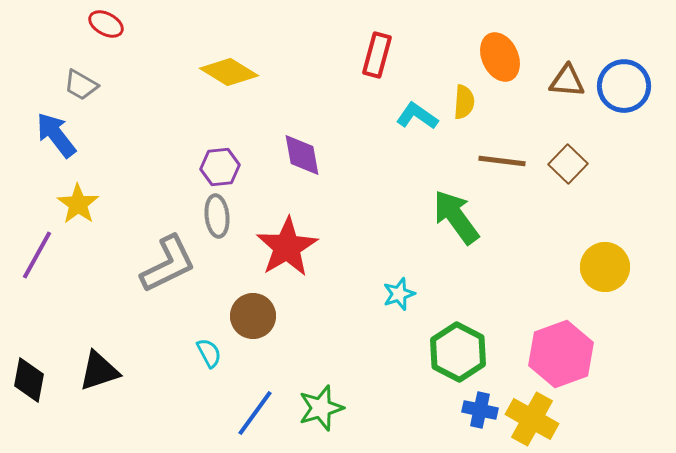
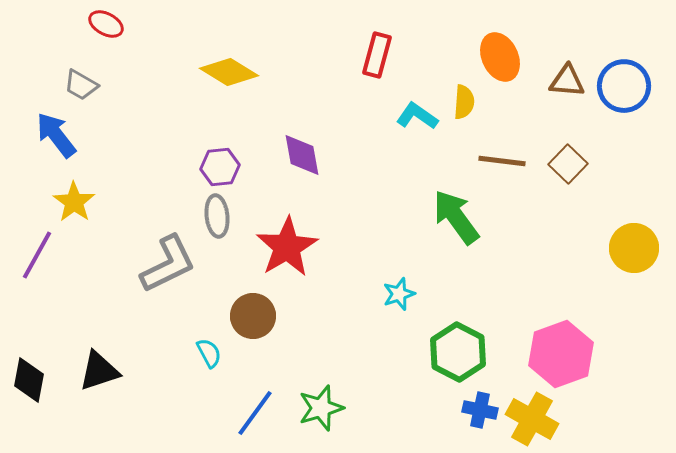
yellow star: moved 4 px left, 2 px up
yellow circle: moved 29 px right, 19 px up
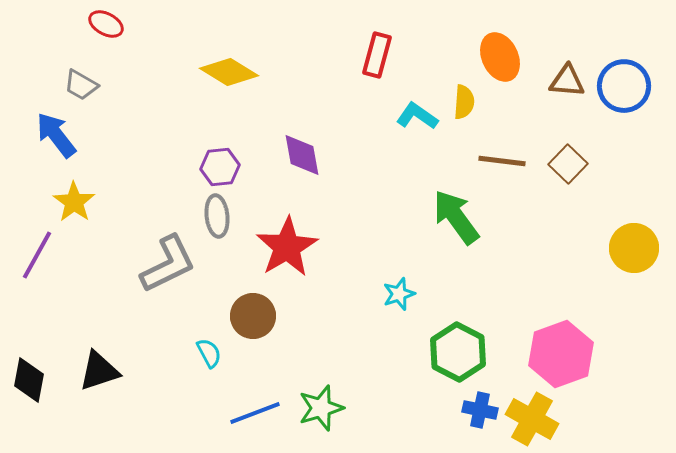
blue line: rotated 33 degrees clockwise
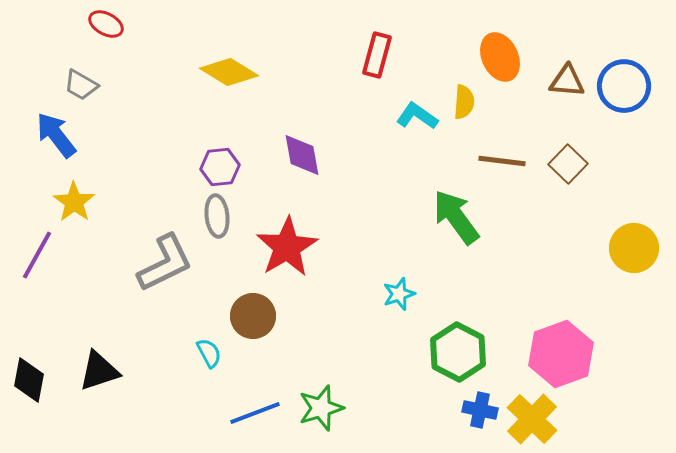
gray L-shape: moved 3 px left, 1 px up
yellow cross: rotated 15 degrees clockwise
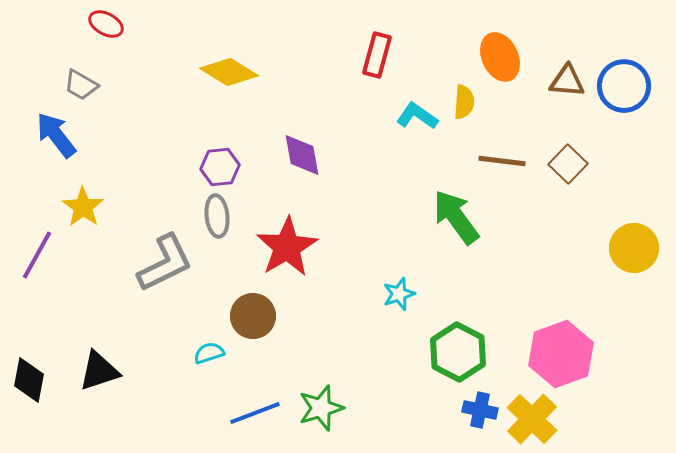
yellow star: moved 9 px right, 5 px down
cyan semicircle: rotated 80 degrees counterclockwise
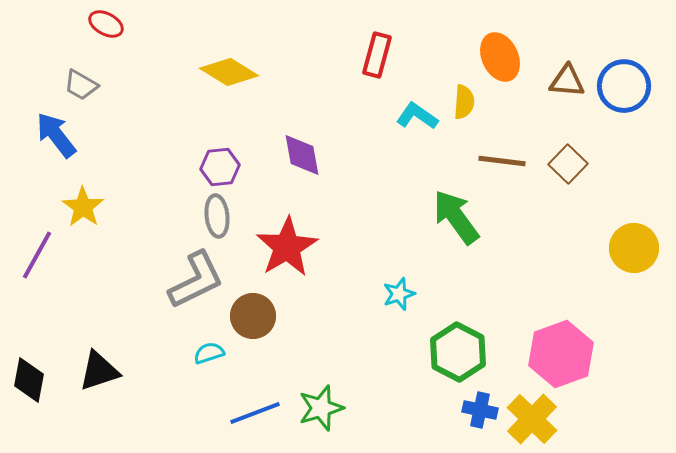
gray L-shape: moved 31 px right, 17 px down
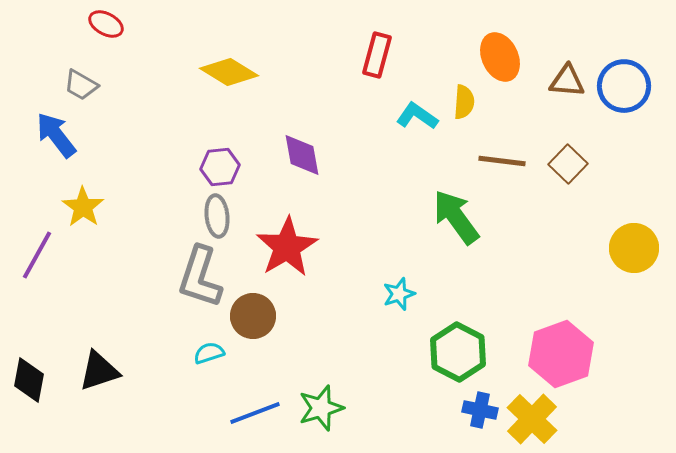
gray L-shape: moved 4 px right, 3 px up; rotated 134 degrees clockwise
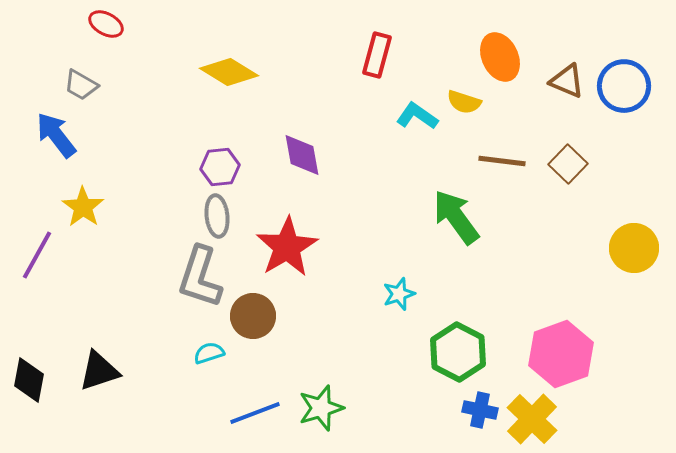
brown triangle: rotated 18 degrees clockwise
yellow semicircle: rotated 104 degrees clockwise
